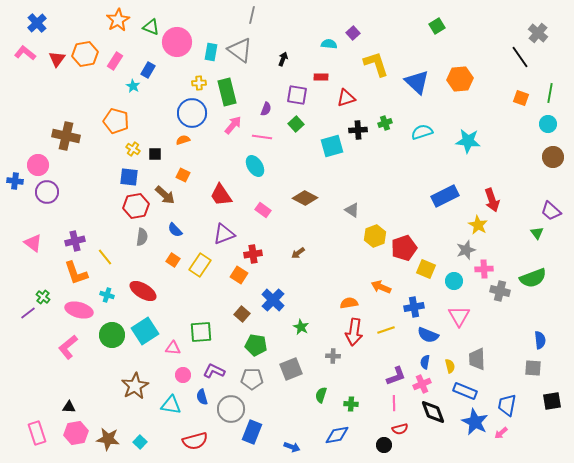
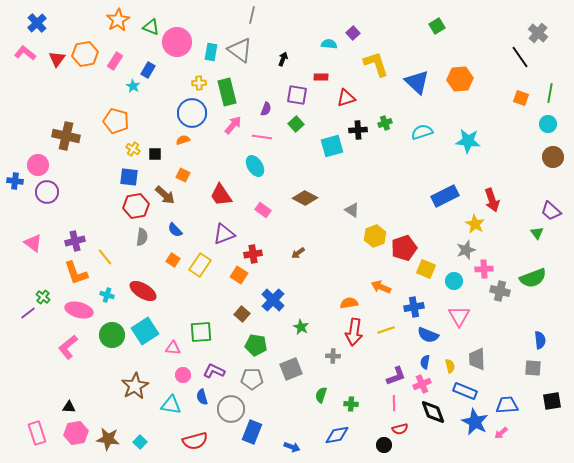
yellow star at (478, 225): moved 3 px left, 1 px up
blue trapezoid at (507, 405): rotated 75 degrees clockwise
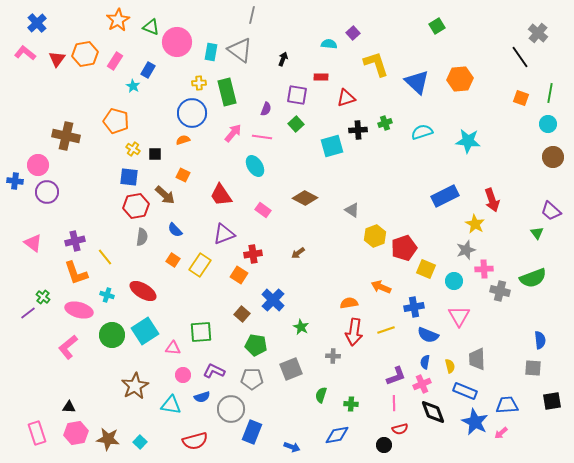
pink arrow at (233, 125): moved 8 px down
blue semicircle at (202, 397): rotated 91 degrees counterclockwise
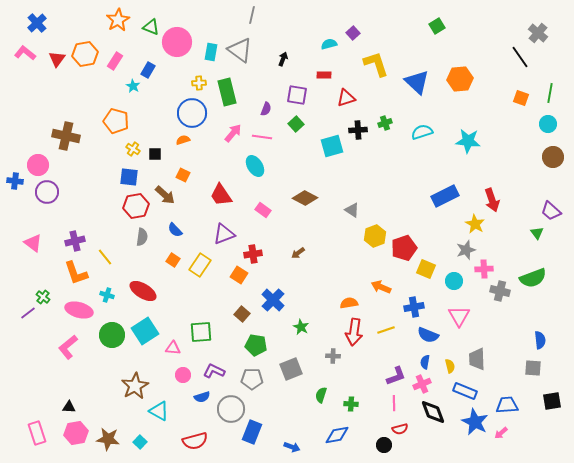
cyan semicircle at (329, 44): rotated 21 degrees counterclockwise
red rectangle at (321, 77): moved 3 px right, 2 px up
cyan triangle at (171, 405): moved 12 px left, 6 px down; rotated 20 degrees clockwise
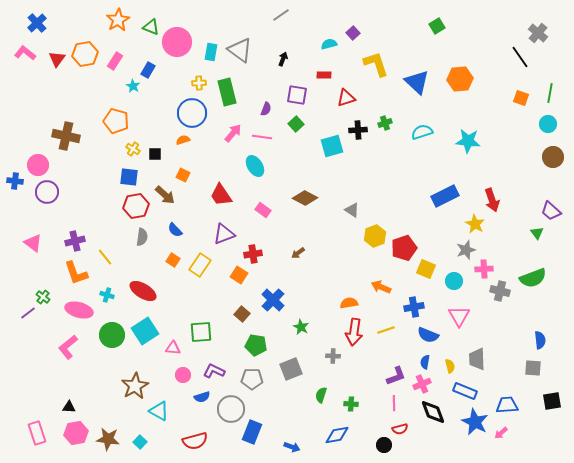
gray line at (252, 15): moved 29 px right; rotated 42 degrees clockwise
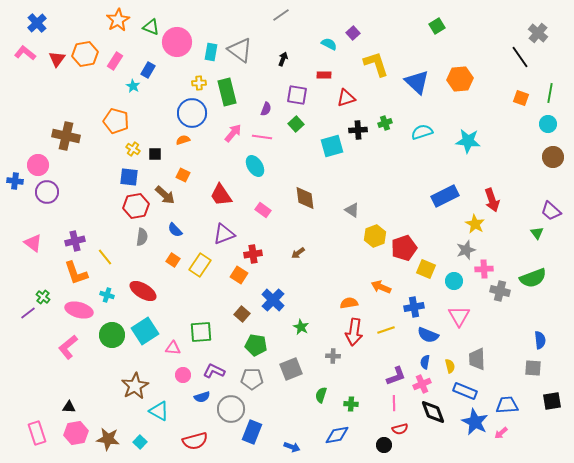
cyan semicircle at (329, 44): rotated 42 degrees clockwise
brown diamond at (305, 198): rotated 55 degrees clockwise
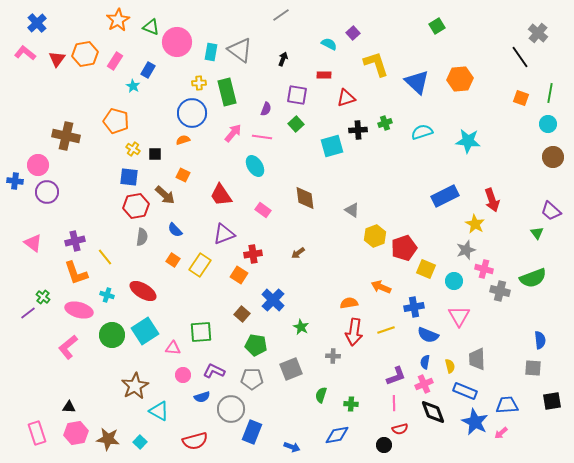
pink cross at (484, 269): rotated 18 degrees clockwise
pink cross at (422, 384): moved 2 px right
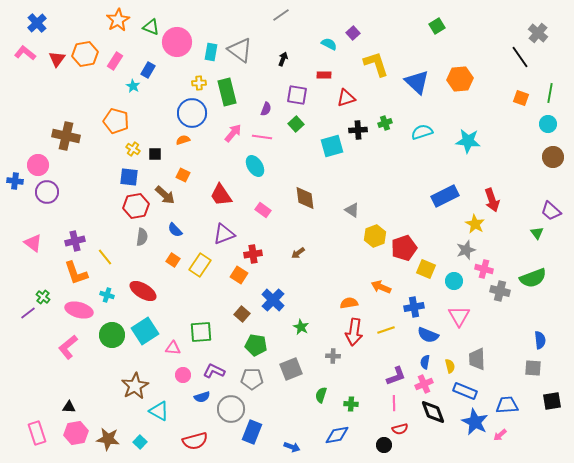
pink arrow at (501, 433): moved 1 px left, 2 px down
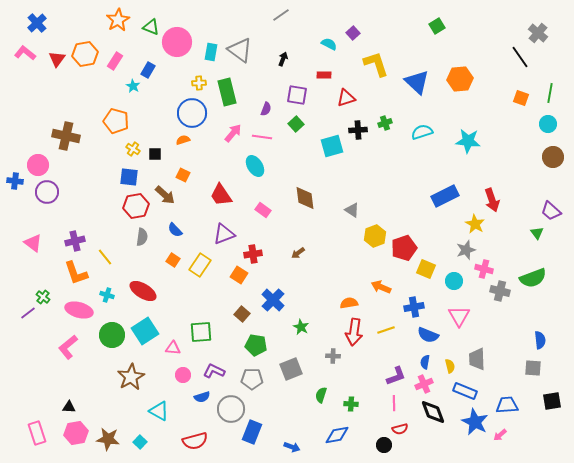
brown star at (135, 386): moved 4 px left, 9 px up
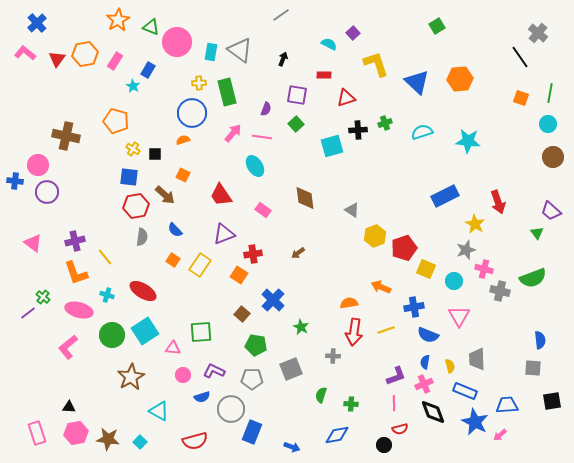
red arrow at (492, 200): moved 6 px right, 2 px down
